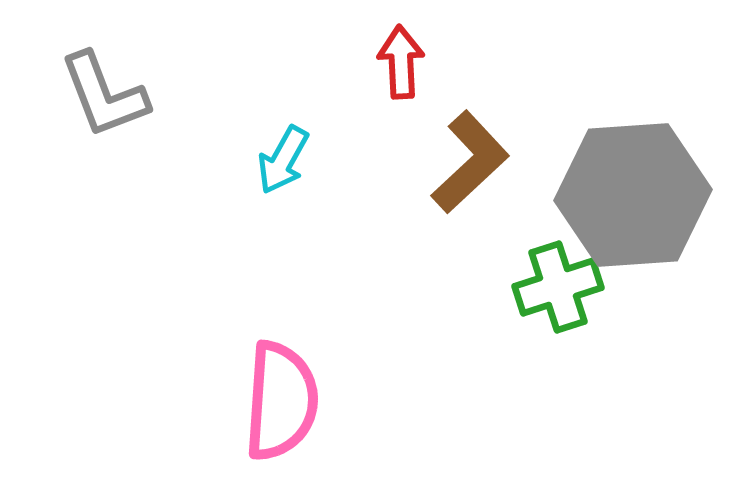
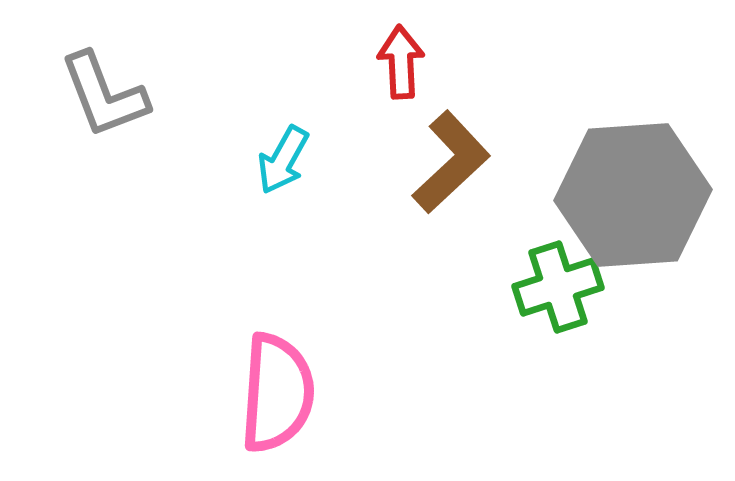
brown L-shape: moved 19 px left
pink semicircle: moved 4 px left, 8 px up
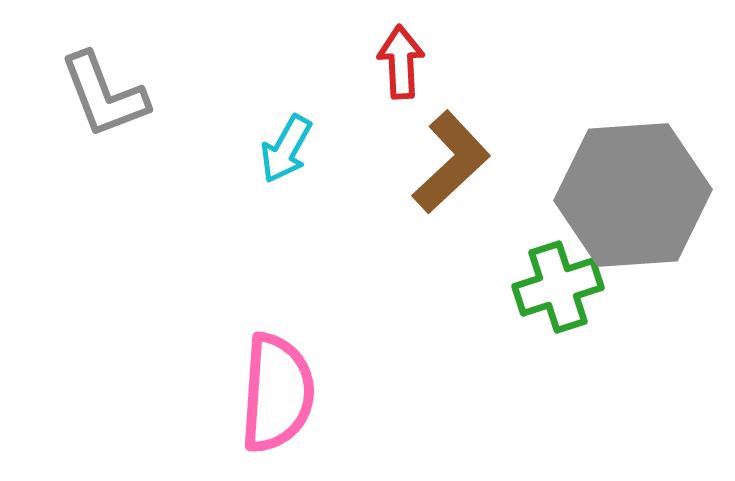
cyan arrow: moved 3 px right, 11 px up
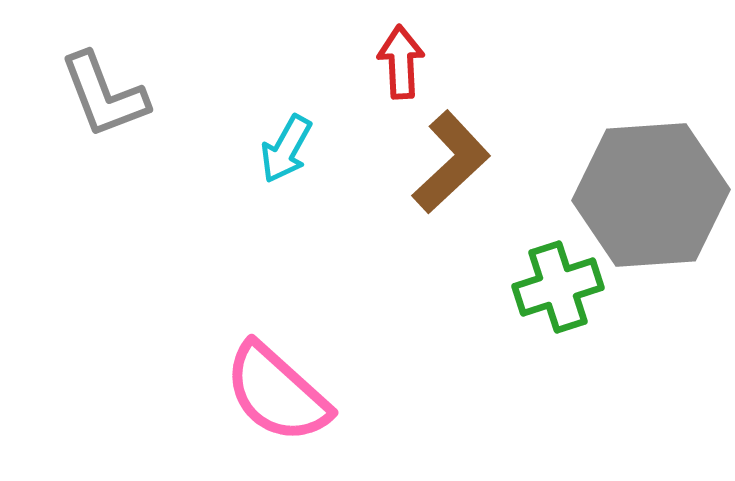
gray hexagon: moved 18 px right
pink semicircle: rotated 128 degrees clockwise
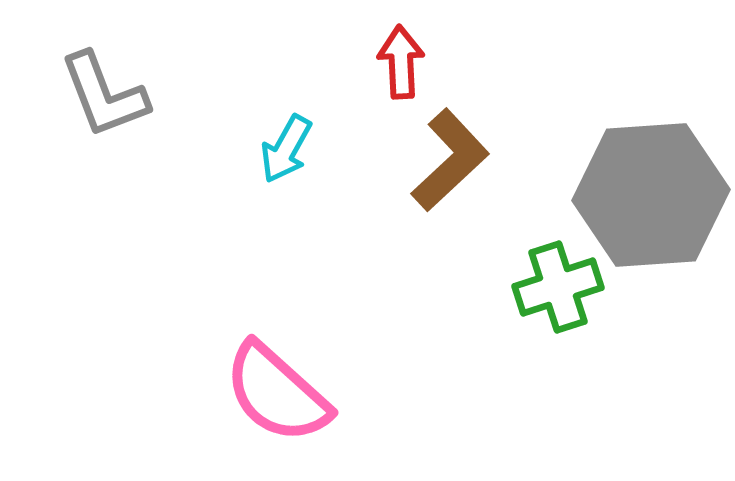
brown L-shape: moved 1 px left, 2 px up
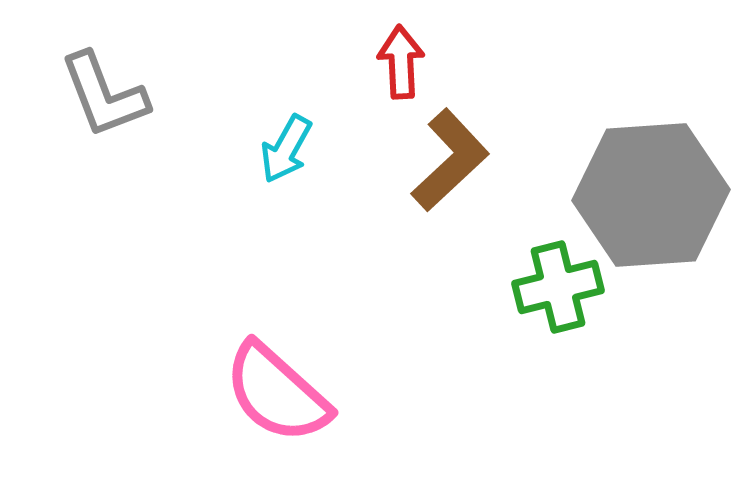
green cross: rotated 4 degrees clockwise
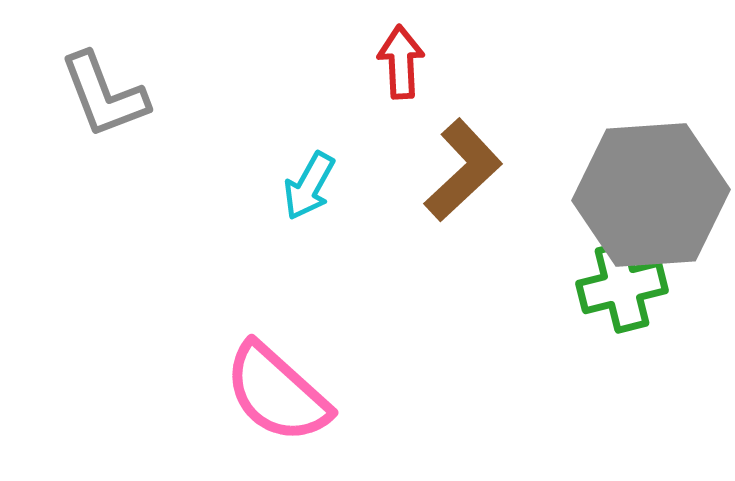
cyan arrow: moved 23 px right, 37 px down
brown L-shape: moved 13 px right, 10 px down
green cross: moved 64 px right
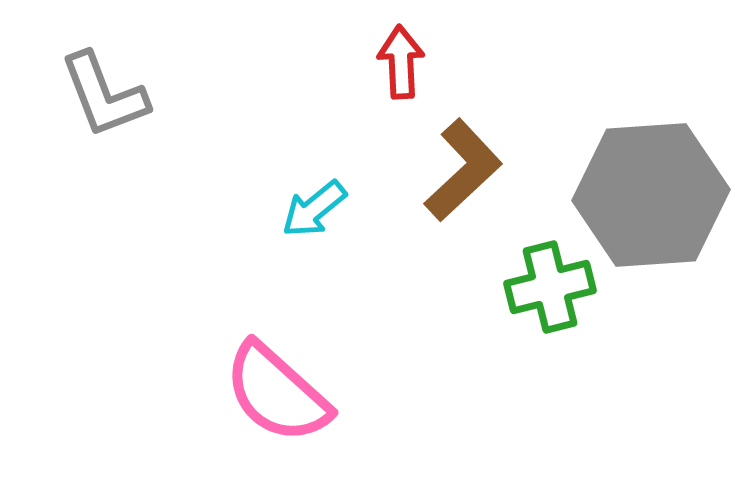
cyan arrow: moved 5 px right, 23 px down; rotated 22 degrees clockwise
green cross: moved 72 px left
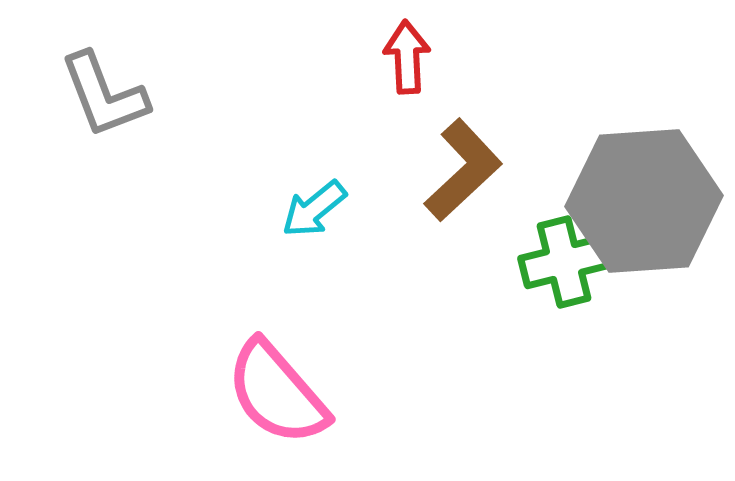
red arrow: moved 6 px right, 5 px up
gray hexagon: moved 7 px left, 6 px down
green cross: moved 14 px right, 25 px up
pink semicircle: rotated 7 degrees clockwise
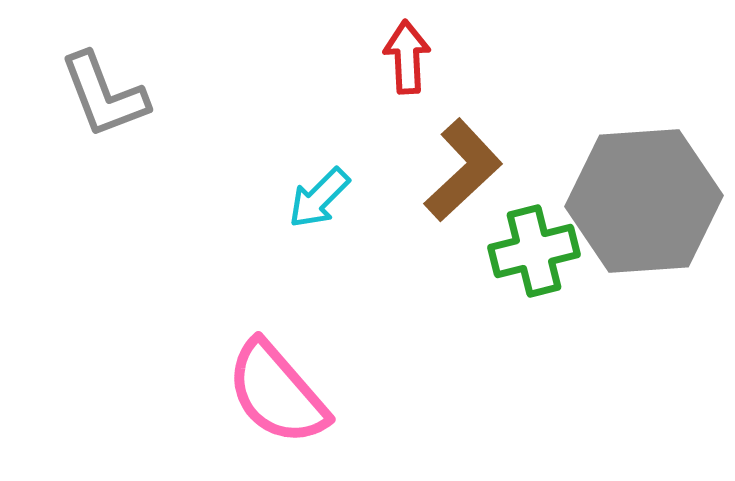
cyan arrow: moved 5 px right, 11 px up; rotated 6 degrees counterclockwise
green cross: moved 30 px left, 11 px up
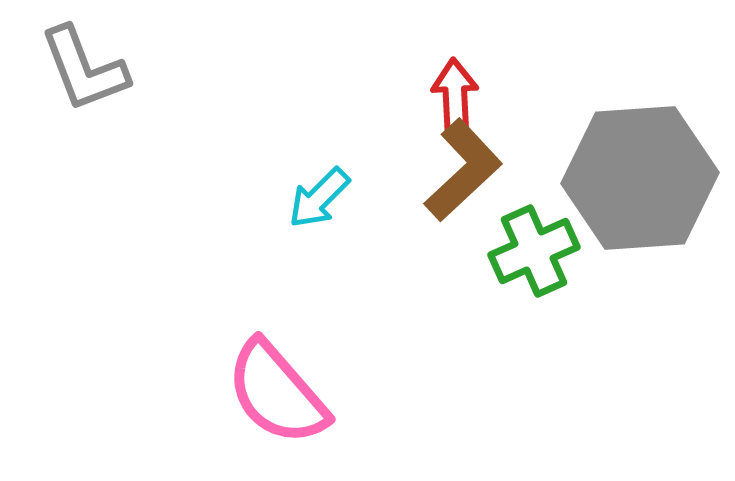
red arrow: moved 48 px right, 38 px down
gray L-shape: moved 20 px left, 26 px up
gray hexagon: moved 4 px left, 23 px up
green cross: rotated 10 degrees counterclockwise
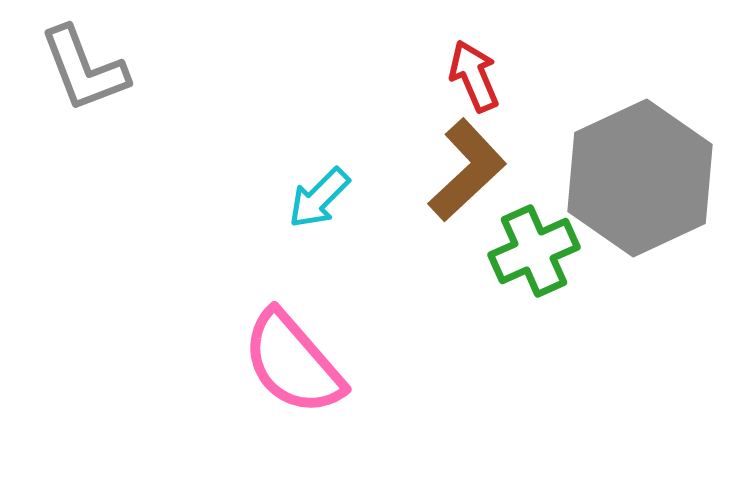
red arrow: moved 19 px right, 19 px up; rotated 20 degrees counterclockwise
brown L-shape: moved 4 px right
gray hexagon: rotated 21 degrees counterclockwise
pink semicircle: moved 16 px right, 30 px up
